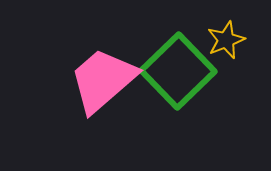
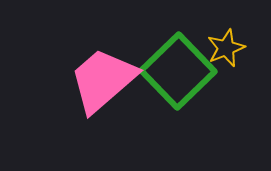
yellow star: moved 8 px down
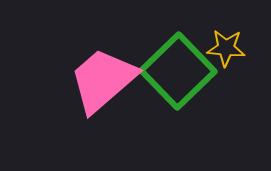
yellow star: rotated 27 degrees clockwise
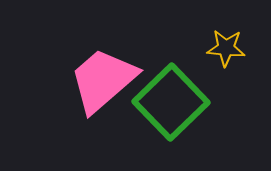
green square: moved 7 px left, 31 px down
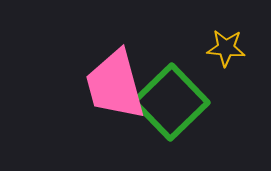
pink trapezoid: moved 12 px right, 5 px down; rotated 64 degrees counterclockwise
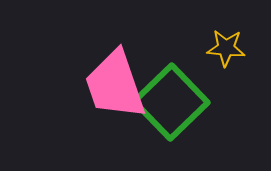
pink trapezoid: rotated 4 degrees counterclockwise
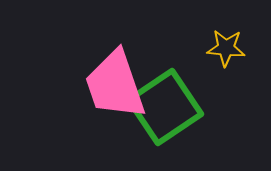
green square: moved 6 px left, 5 px down; rotated 10 degrees clockwise
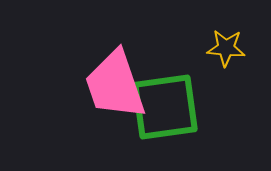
green square: rotated 26 degrees clockwise
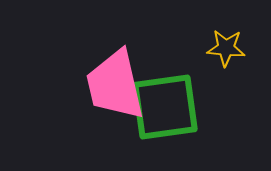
pink trapezoid: rotated 6 degrees clockwise
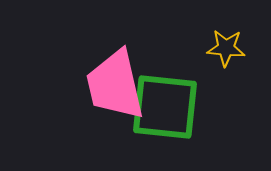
green square: rotated 14 degrees clockwise
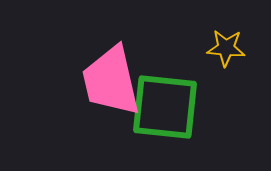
pink trapezoid: moved 4 px left, 4 px up
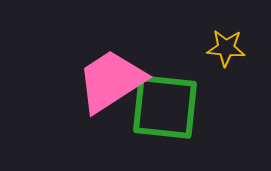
pink trapezoid: rotated 70 degrees clockwise
